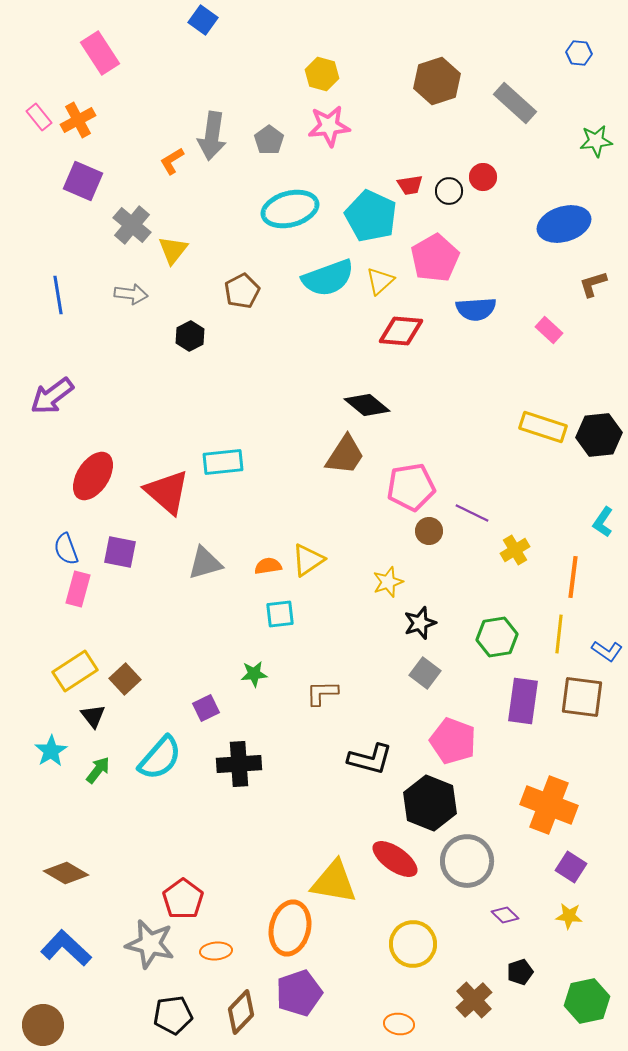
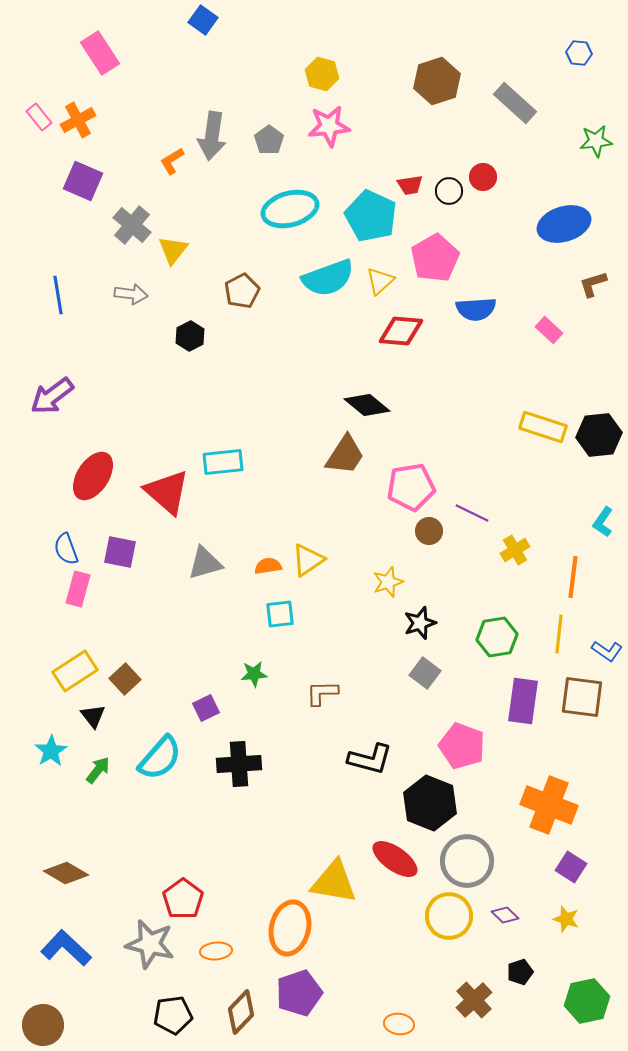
pink pentagon at (453, 741): moved 9 px right, 5 px down
yellow star at (569, 916): moved 3 px left, 3 px down; rotated 12 degrees clockwise
yellow circle at (413, 944): moved 36 px right, 28 px up
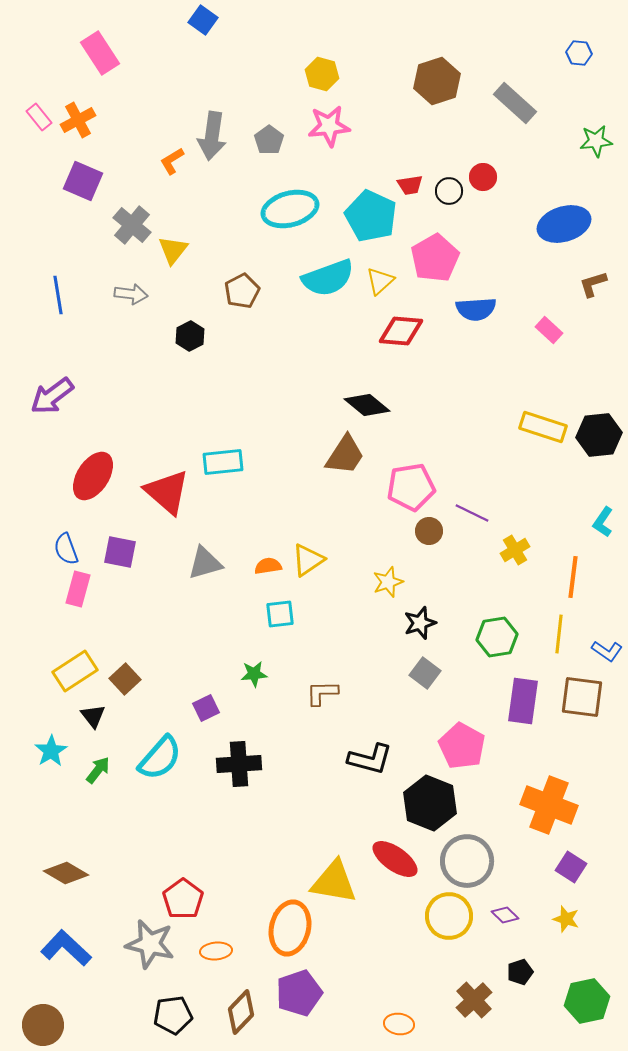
pink pentagon at (462, 746): rotated 9 degrees clockwise
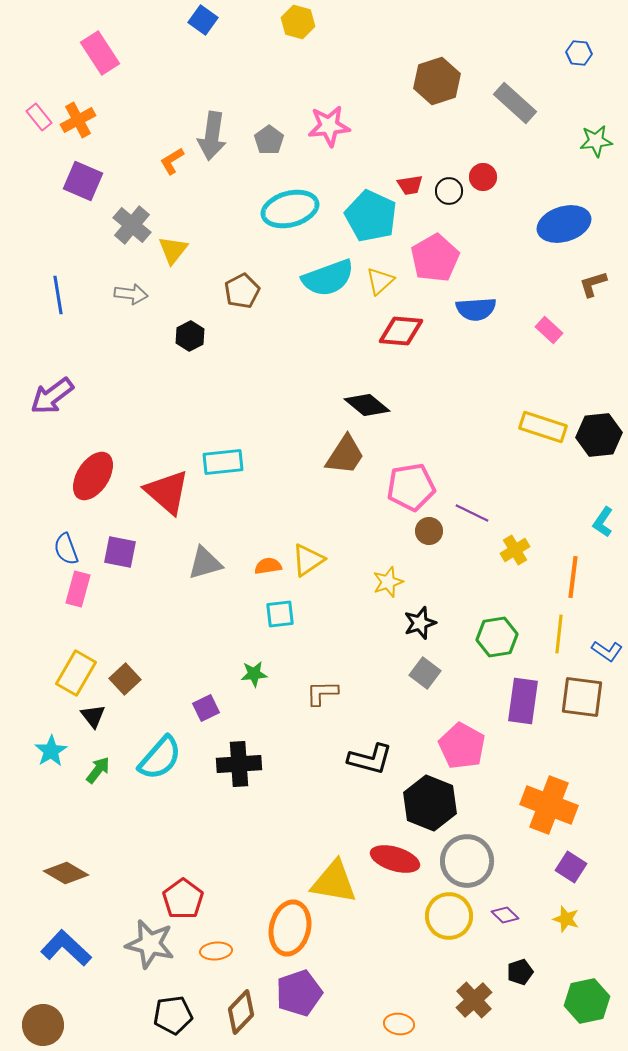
yellow hexagon at (322, 74): moved 24 px left, 52 px up
yellow rectangle at (75, 671): moved 1 px right, 2 px down; rotated 27 degrees counterclockwise
red ellipse at (395, 859): rotated 18 degrees counterclockwise
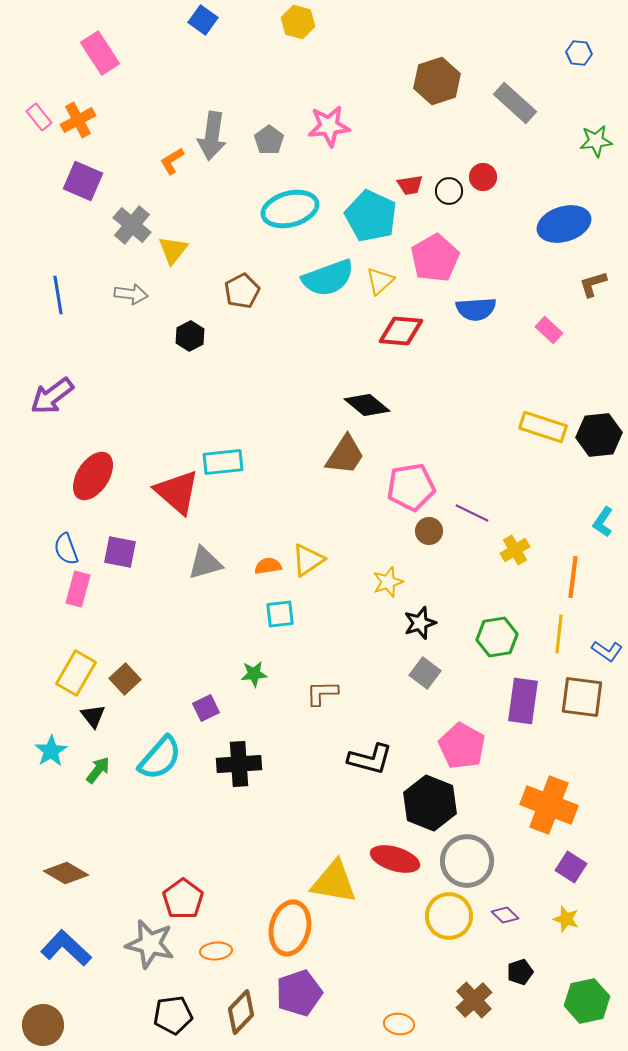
red triangle at (167, 492): moved 10 px right
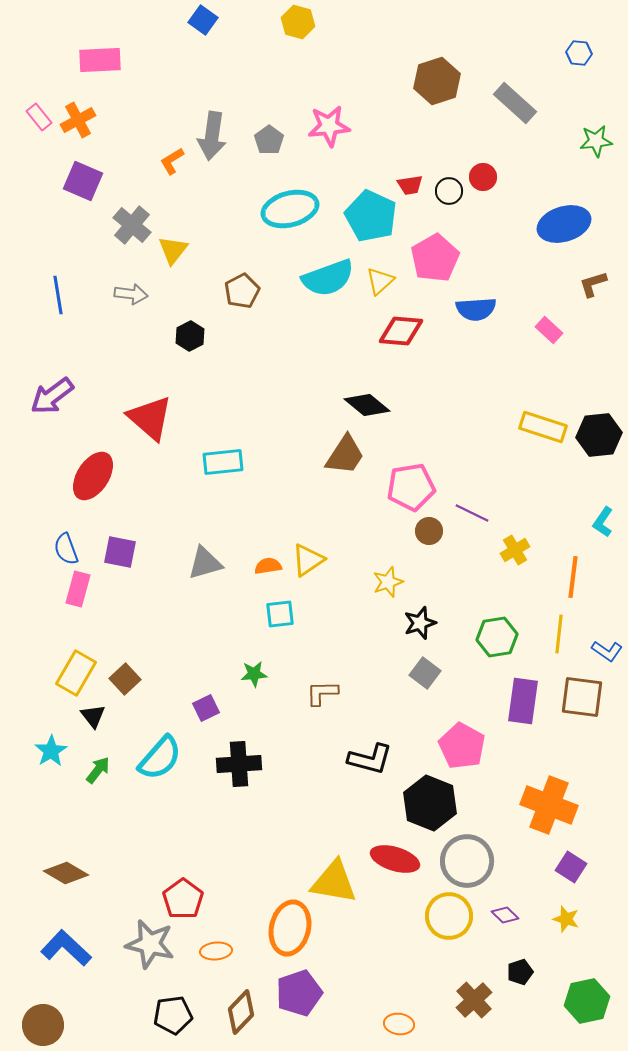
pink rectangle at (100, 53): moved 7 px down; rotated 60 degrees counterclockwise
red triangle at (177, 492): moved 27 px left, 74 px up
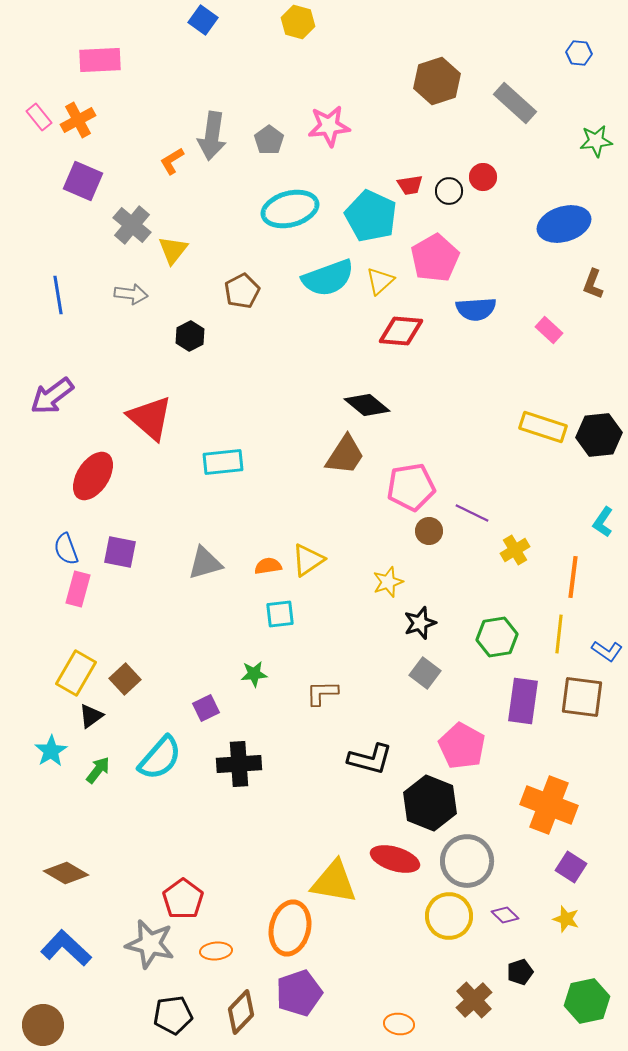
brown L-shape at (593, 284): rotated 52 degrees counterclockwise
black triangle at (93, 716): moved 2 px left; rotated 32 degrees clockwise
